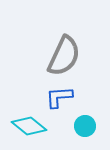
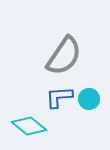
gray semicircle: rotated 9 degrees clockwise
cyan circle: moved 4 px right, 27 px up
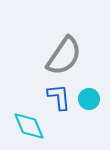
blue L-shape: rotated 88 degrees clockwise
cyan diamond: rotated 28 degrees clockwise
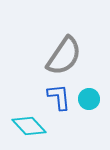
cyan diamond: rotated 20 degrees counterclockwise
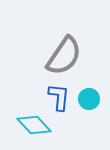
blue L-shape: rotated 12 degrees clockwise
cyan diamond: moved 5 px right, 1 px up
